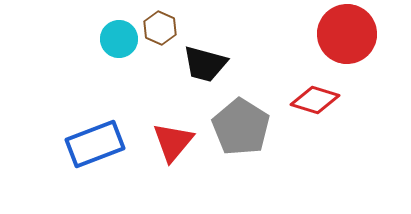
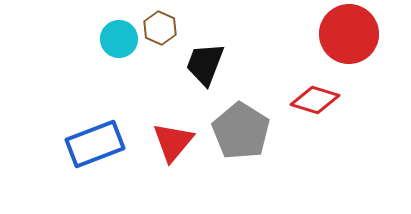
red circle: moved 2 px right
black trapezoid: rotated 96 degrees clockwise
gray pentagon: moved 4 px down
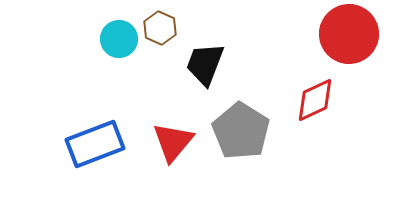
red diamond: rotated 42 degrees counterclockwise
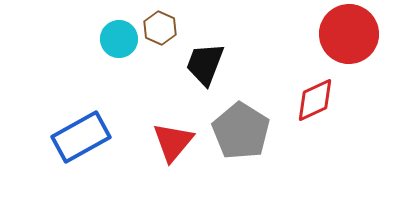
blue rectangle: moved 14 px left, 7 px up; rotated 8 degrees counterclockwise
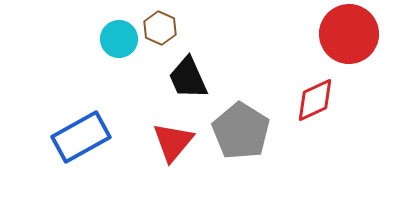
black trapezoid: moved 17 px left, 14 px down; rotated 45 degrees counterclockwise
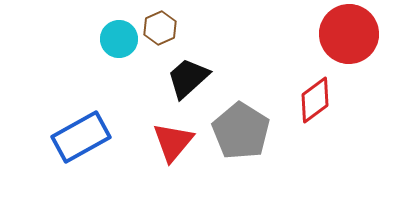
brown hexagon: rotated 12 degrees clockwise
black trapezoid: rotated 72 degrees clockwise
red diamond: rotated 12 degrees counterclockwise
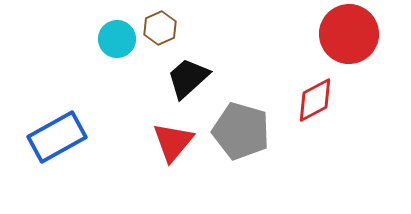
cyan circle: moved 2 px left
red diamond: rotated 9 degrees clockwise
gray pentagon: rotated 16 degrees counterclockwise
blue rectangle: moved 24 px left
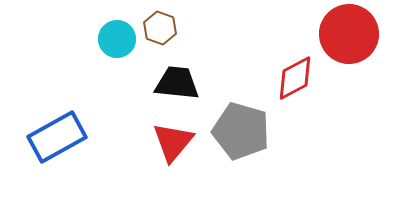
brown hexagon: rotated 16 degrees counterclockwise
black trapezoid: moved 11 px left, 5 px down; rotated 48 degrees clockwise
red diamond: moved 20 px left, 22 px up
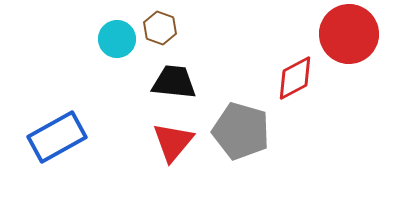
black trapezoid: moved 3 px left, 1 px up
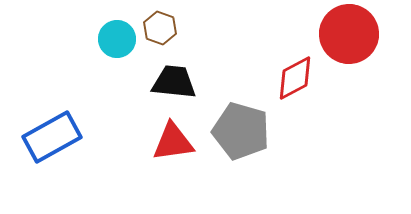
blue rectangle: moved 5 px left
red triangle: rotated 42 degrees clockwise
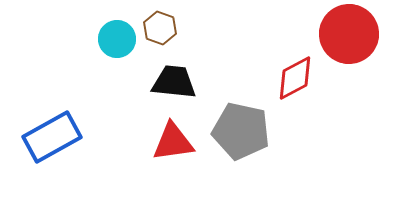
gray pentagon: rotated 4 degrees counterclockwise
